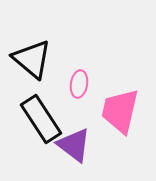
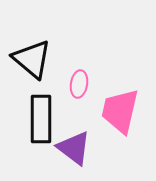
black rectangle: rotated 33 degrees clockwise
purple triangle: moved 3 px down
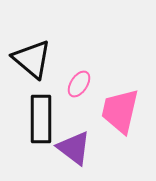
pink ellipse: rotated 24 degrees clockwise
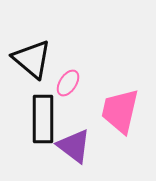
pink ellipse: moved 11 px left, 1 px up
black rectangle: moved 2 px right
purple triangle: moved 2 px up
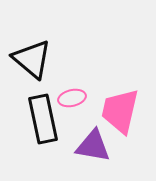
pink ellipse: moved 4 px right, 15 px down; rotated 44 degrees clockwise
black rectangle: rotated 12 degrees counterclockwise
purple triangle: moved 19 px right; rotated 27 degrees counterclockwise
